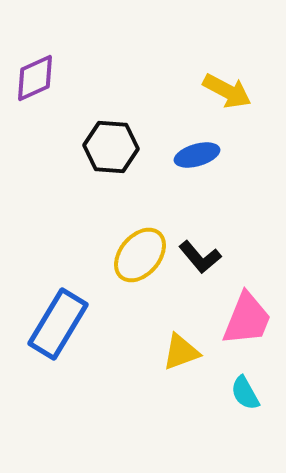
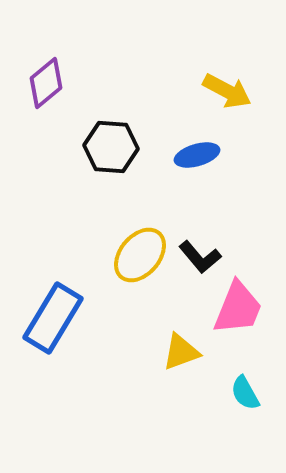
purple diamond: moved 11 px right, 5 px down; rotated 15 degrees counterclockwise
pink trapezoid: moved 9 px left, 11 px up
blue rectangle: moved 5 px left, 6 px up
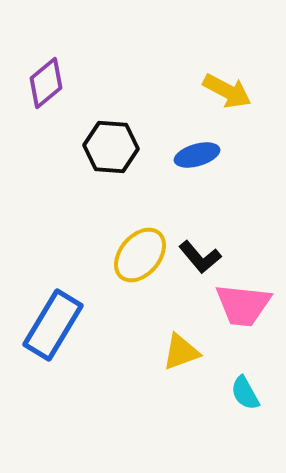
pink trapezoid: moved 5 px right, 3 px up; rotated 74 degrees clockwise
blue rectangle: moved 7 px down
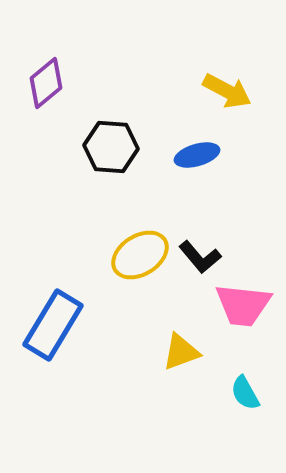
yellow ellipse: rotated 18 degrees clockwise
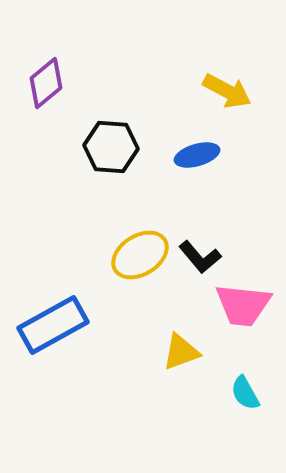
blue rectangle: rotated 30 degrees clockwise
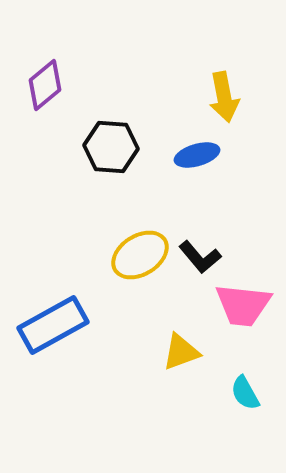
purple diamond: moved 1 px left, 2 px down
yellow arrow: moved 3 px left, 6 px down; rotated 51 degrees clockwise
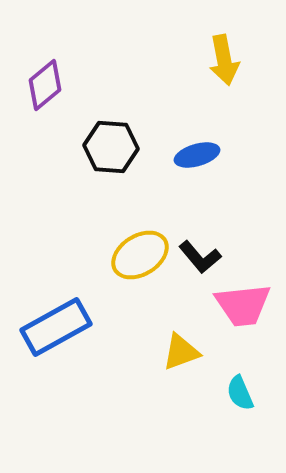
yellow arrow: moved 37 px up
pink trapezoid: rotated 12 degrees counterclockwise
blue rectangle: moved 3 px right, 2 px down
cyan semicircle: moved 5 px left; rotated 6 degrees clockwise
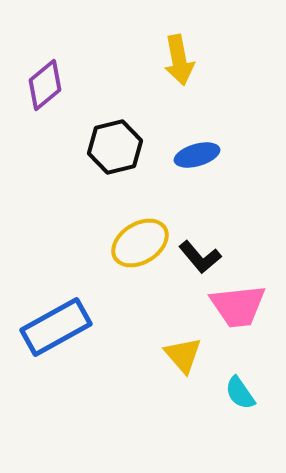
yellow arrow: moved 45 px left
black hexagon: moved 4 px right; rotated 18 degrees counterclockwise
yellow ellipse: moved 12 px up
pink trapezoid: moved 5 px left, 1 px down
yellow triangle: moved 2 px right, 3 px down; rotated 51 degrees counterclockwise
cyan semicircle: rotated 12 degrees counterclockwise
